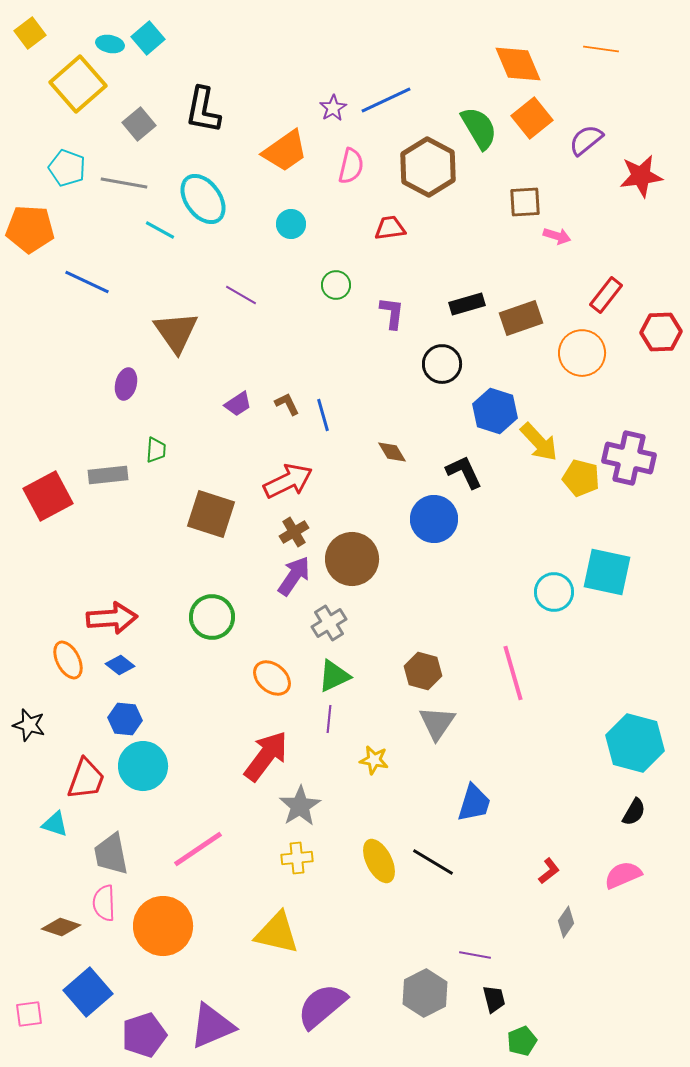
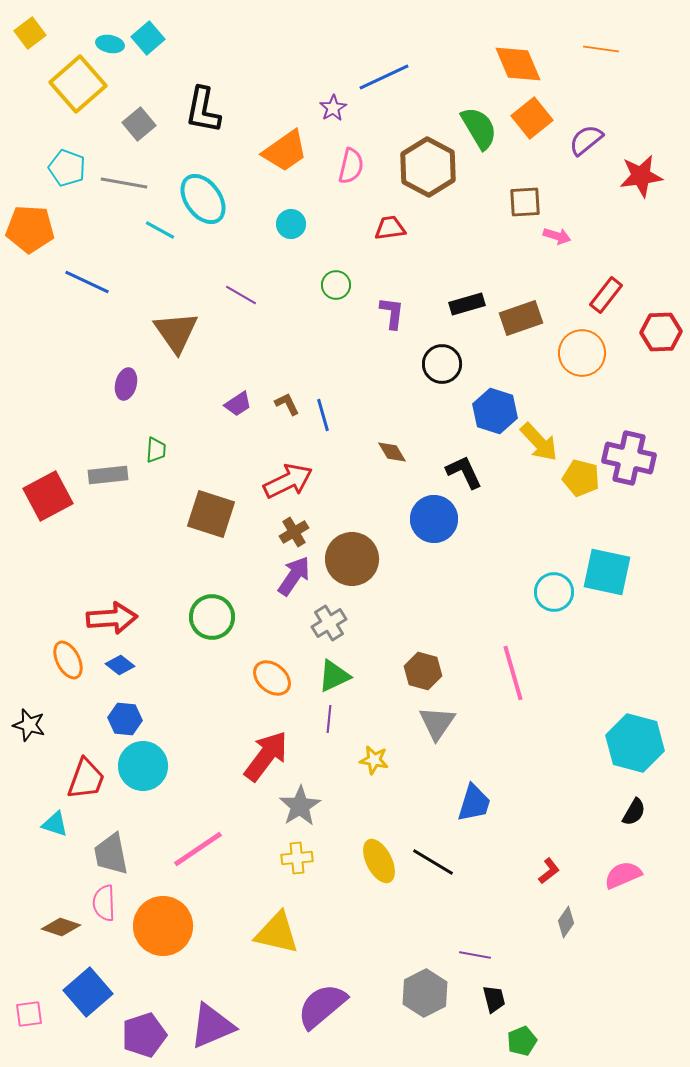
blue line at (386, 100): moved 2 px left, 23 px up
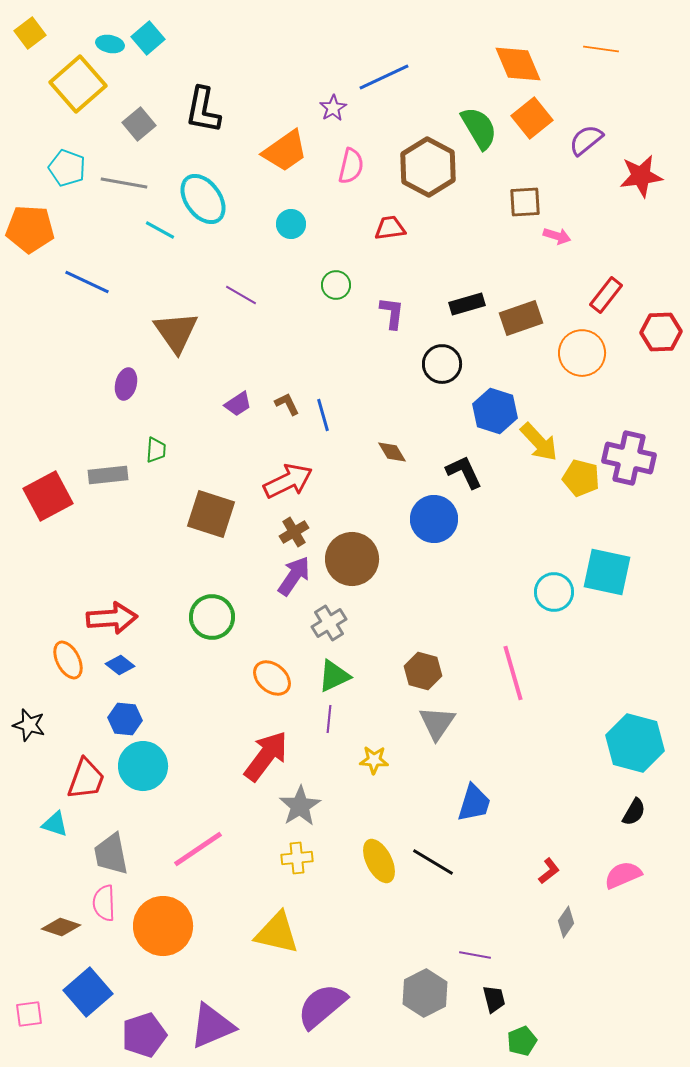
yellow star at (374, 760): rotated 8 degrees counterclockwise
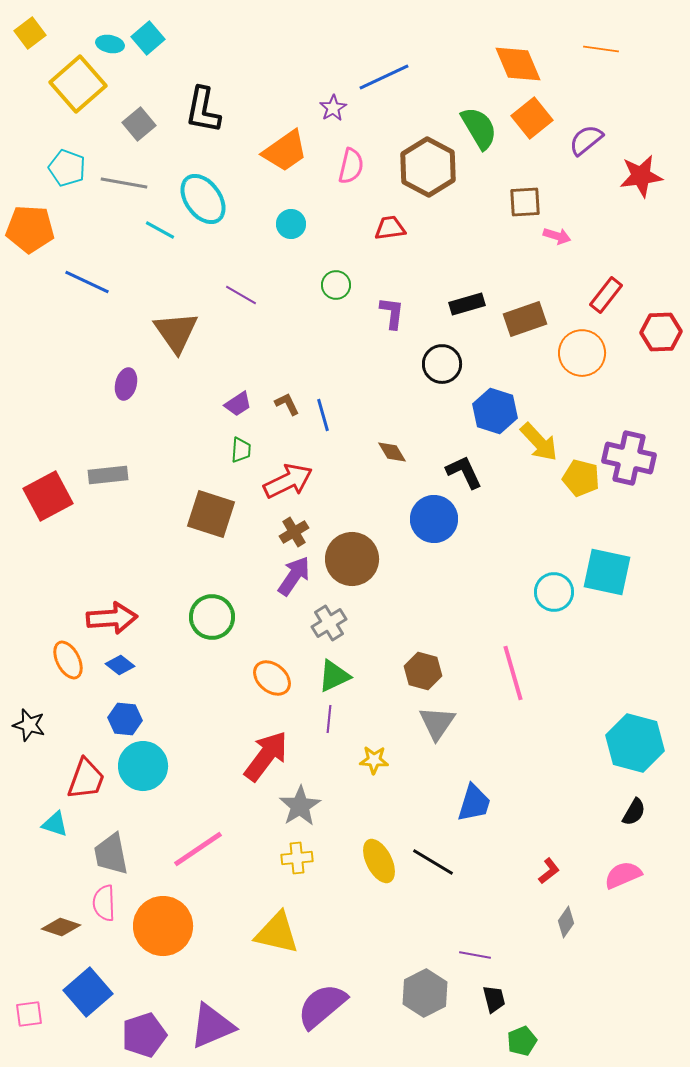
brown rectangle at (521, 318): moved 4 px right, 1 px down
green trapezoid at (156, 450): moved 85 px right
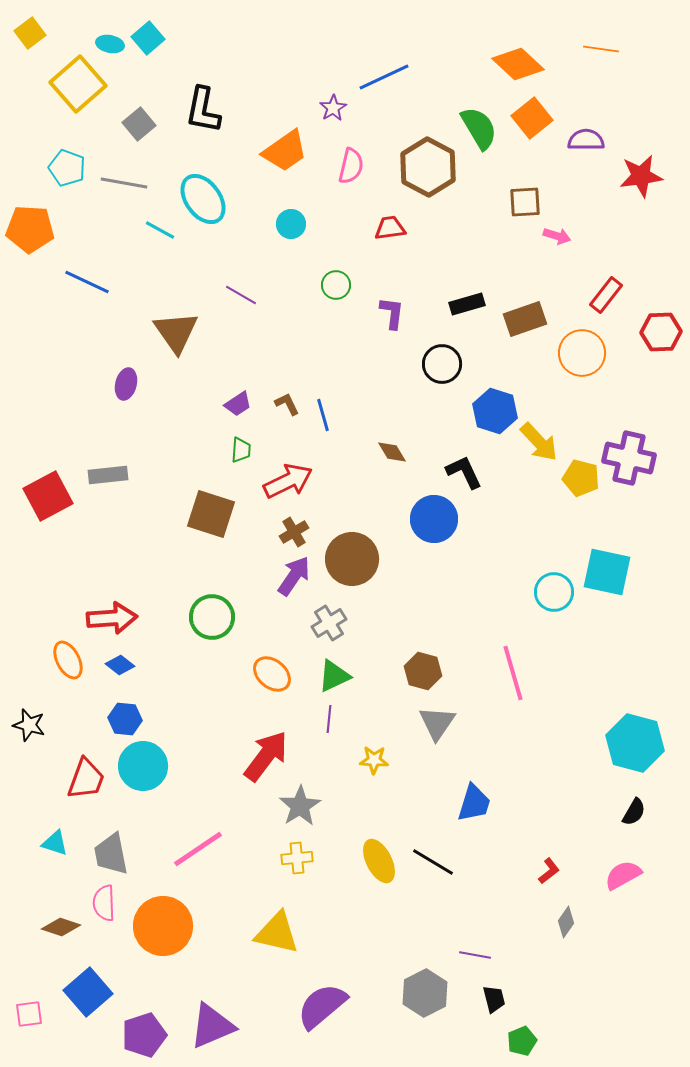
orange diamond at (518, 64): rotated 24 degrees counterclockwise
purple semicircle at (586, 140): rotated 39 degrees clockwise
orange ellipse at (272, 678): moved 4 px up
cyan triangle at (55, 824): moved 19 px down
pink semicircle at (623, 875): rotated 6 degrees counterclockwise
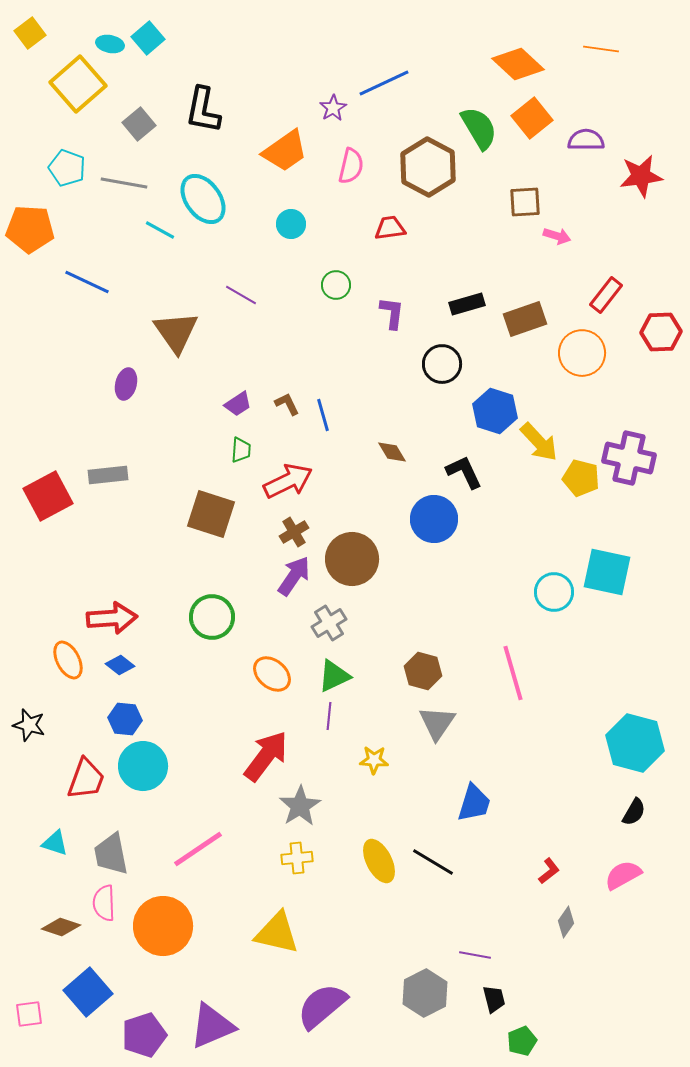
blue line at (384, 77): moved 6 px down
purple line at (329, 719): moved 3 px up
